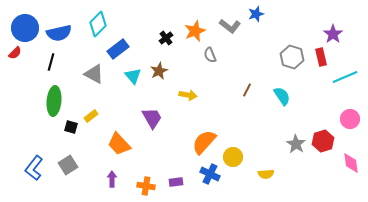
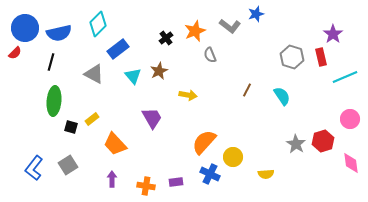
yellow rectangle: moved 1 px right, 3 px down
orange trapezoid: moved 4 px left
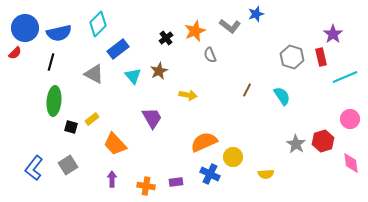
orange semicircle: rotated 24 degrees clockwise
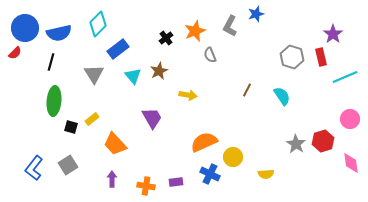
gray L-shape: rotated 80 degrees clockwise
gray triangle: rotated 30 degrees clockwise
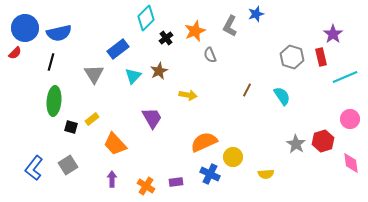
cyan diamond: moved 48 px right, 6 px up
cyan triangle: rotated 24 degrees clockwise
orange cross: rotated 24 degrees clockwise
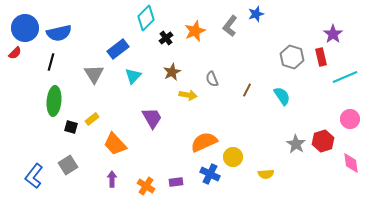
gray L-shape: rotated 10 degrees clockwise
gray semicircle: moved 2 px right, 24 px down
brown star: moved 13 px right, 1 px down
blue L-shape: moved 8 px down
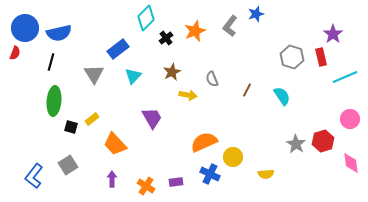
red semicircle: rotated 24 degrees counterclockwise
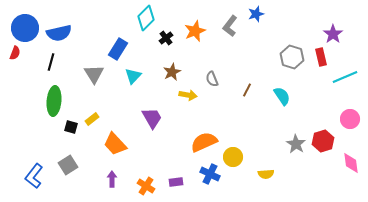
blue rectangle: rotated 20 degrees counterclockwise
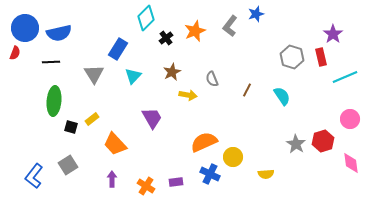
black line: rotated 72 degrees clockwise
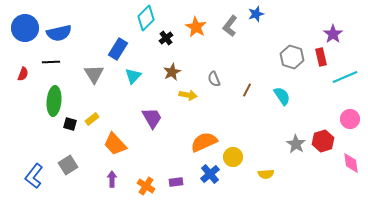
orange star: moved 1 px right, 4 px up; rotated 20 degrees counterclockwise
red semicircle: moved 8 px right, 21 px down
gray semicircle: moved 2 px right
black square: moved 1 px left, 3 px up
blue cross: rotated 24 degrees clockwise
